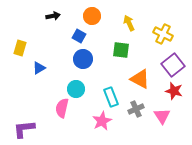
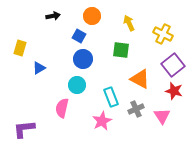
cyan circle: moved 1 px right, 4 px up
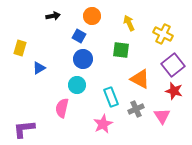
pink star: moved 1 px right, 3 px down
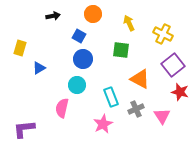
orange circle: moved 1 px right, 2 px up
red star: moved 6 px right, 1 px down
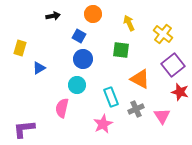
yellow cross: rotated 12 degrees clockwise
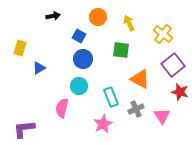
orange circle: moved 5 px right, 3 px down
cyan circle: moved 2 px right, 1 px down
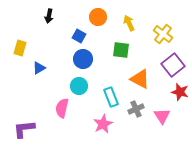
black arrow: moved 4 px left; rotated 112 degrees clockwise
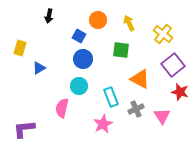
orange circle: moved 3 px down
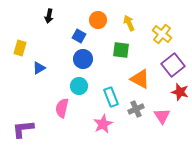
yellow cross: moved 1 px left
purple L-shape: moved 1 px left
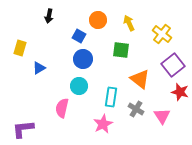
orange triangle: rotated 10 degrees clockwise
cyan rectangle: rotated 30 degrees clockwise
gray cross: rotated 35 degrees counterclockwise
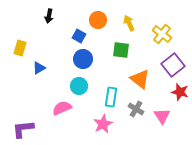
pink semicircle: rotated 54 degrees clockwise
